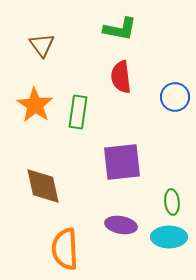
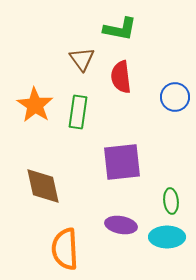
brown triangle: moved 40 px right, 14 px down
green ellipse: moved 1 px left, 1 px up
cyan ellipse: moved 2 px left
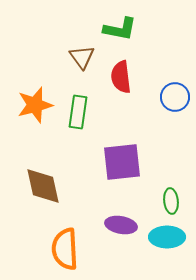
brown triangle: moved 2 px up
orange star: rotated 24 degrees clockwise
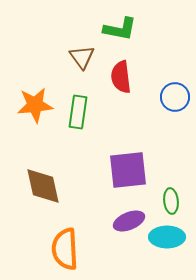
orange star: rotated 9 degrees clockwise
purple square: moved 6 px right, 8 px down
purple ellipse: moved 8 px right, 4 px up; rotated 32 degrees counterclockwise
